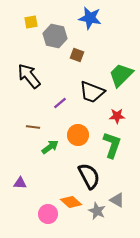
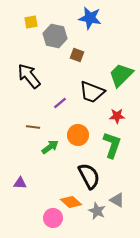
pink circle: moved 5 px right, 4 px down
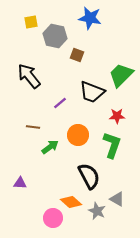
gray triangle: moved 1 px up
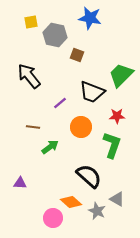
gray hexagon: moved 1 px up
orange circle: moved 3 px right, 8 px up
black semicircle: rotated 20 degrees counterclockwise
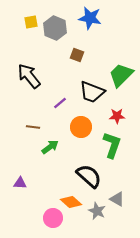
gray hexagon: moved 7 px up; rotated 10 degrees clockwise
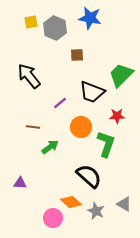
brown square: rotated 24 degrees counterclockwise
green L-shape: moved 6 px left, 1 px up
gray triangle: moved 7 px right, 5 px down
gray star: moved 1 px left
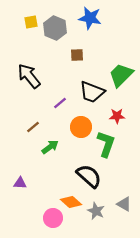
brown line: rotated 48 degrees counterclockwise
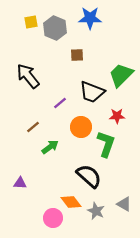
blue star: rotated 10 degrees counterclockwise
black arrow: moved 1 px left
orange diamond: rotated 10 degrees clockwise
